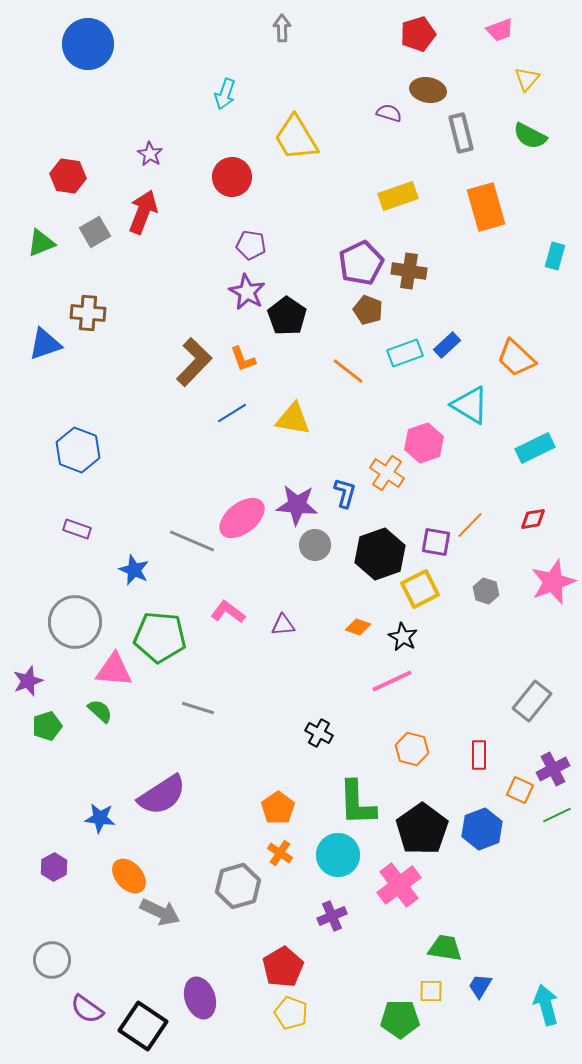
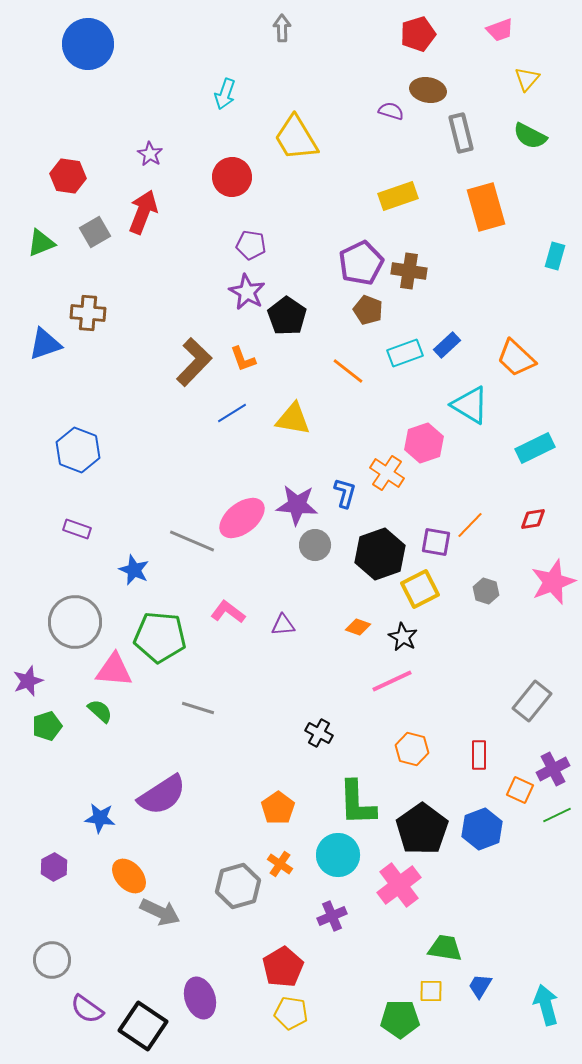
purple semicircle at (389, 113): moved 2 px right, 2 px up
orange cross at (280, 853): moved 11 px down
yellow pentagon at (291, 1013): rotated 12 degrees counterclockwise
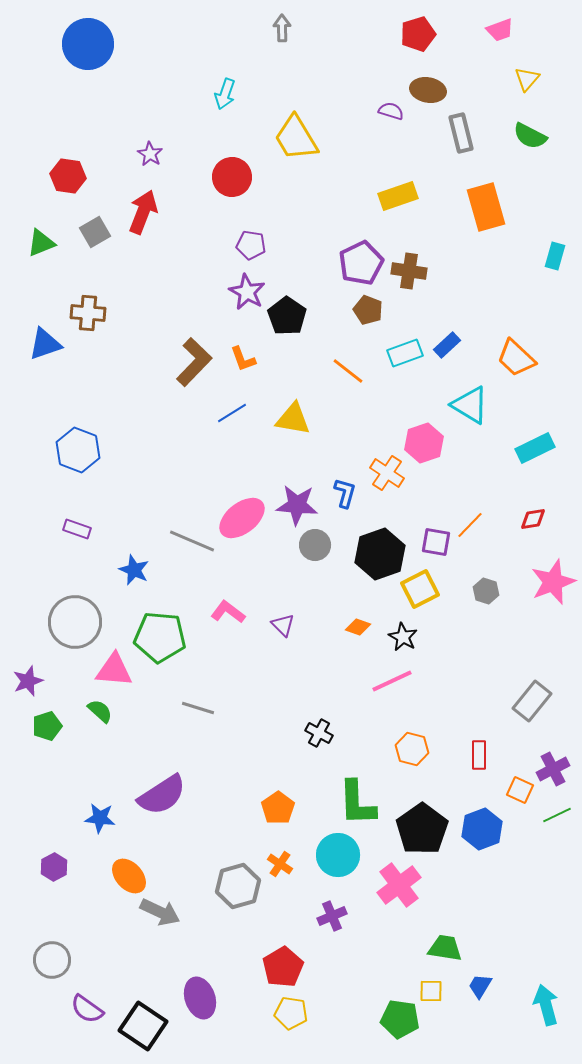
purple triangle at (283, 625): rotated 50 degrees clockwise
green pentagon at (400, 1019): rotated 9 degrees clockwise
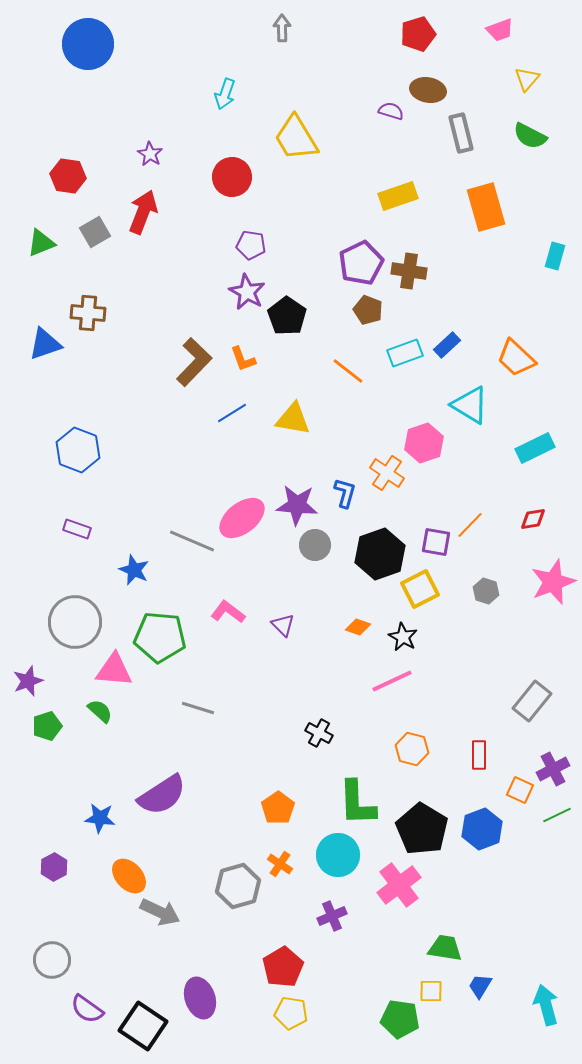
black pentagon at (422, 829): rotated 6 degrees counterclockwise
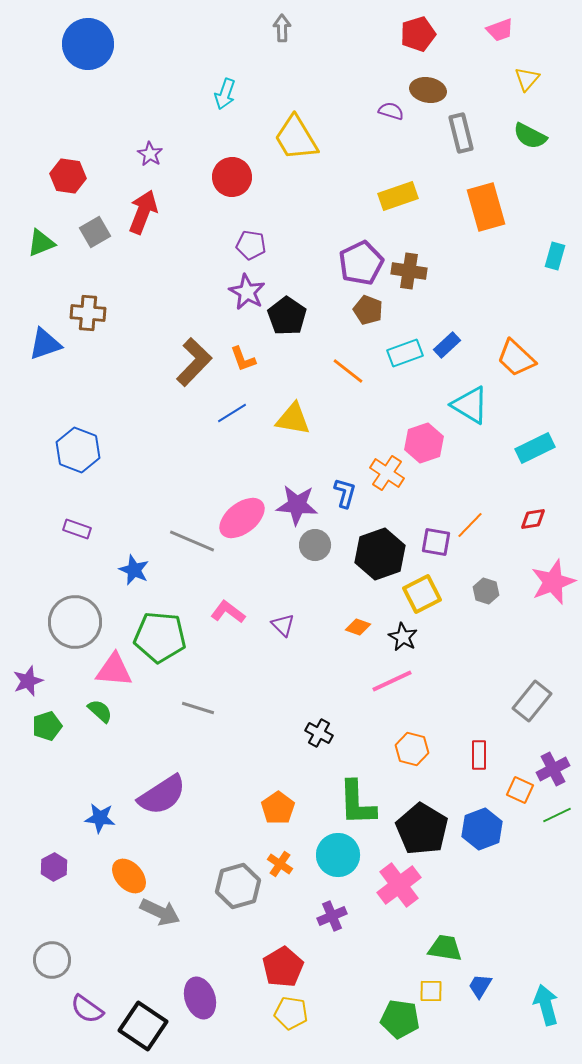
yellow square at (420, 589): moved 2 px right, 5 px down
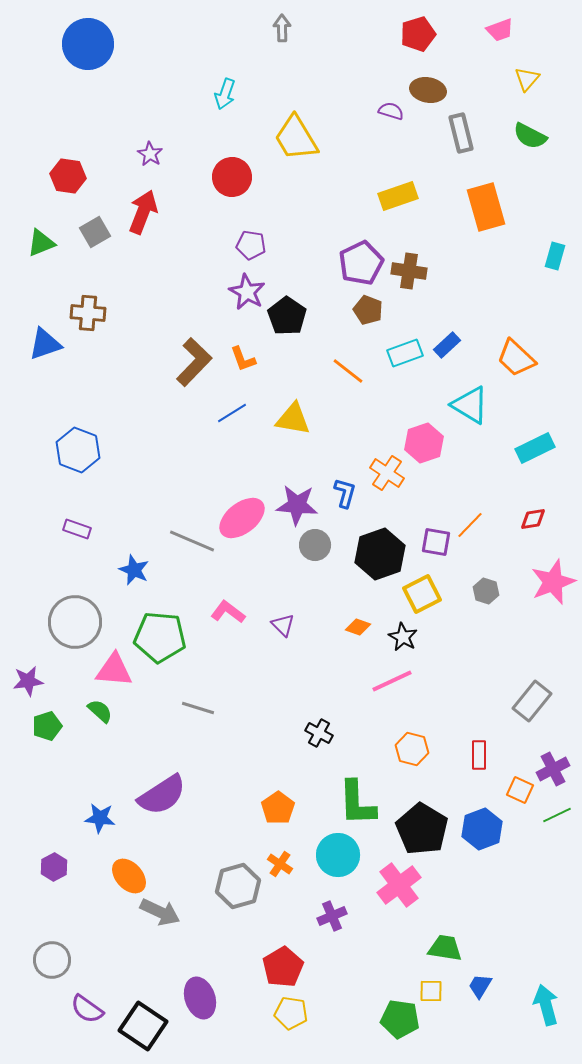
purple star at (28, 681): rotated 12 degrees clockwise
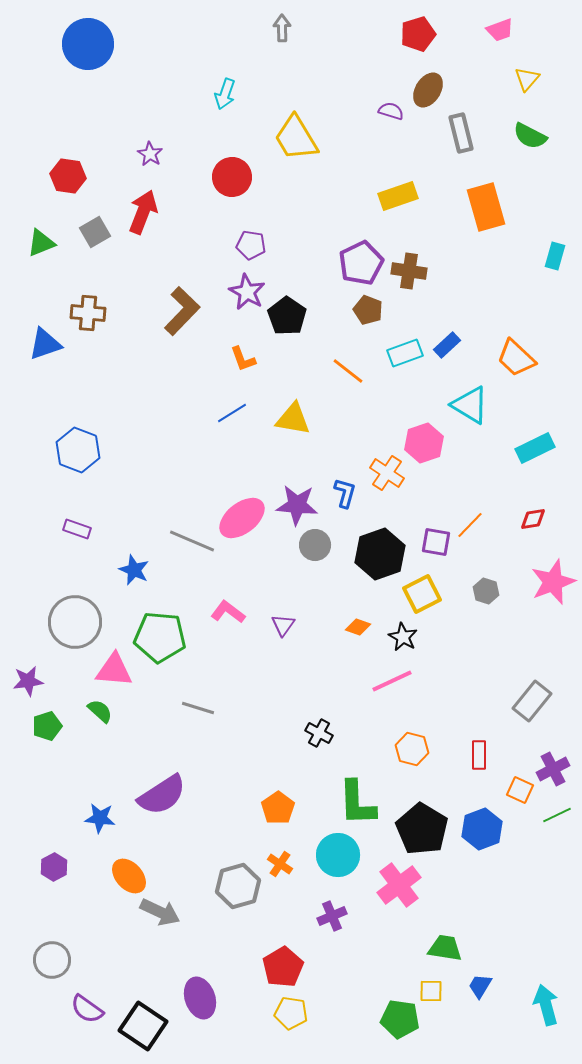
brown ellipse at (428, 90): rotated 68 degrees counterclockwise
brown L-shape at (194, 362): moved 12 px left, 51 px up
purple triangle at (283, 625): rotated 20 degrees clockwise
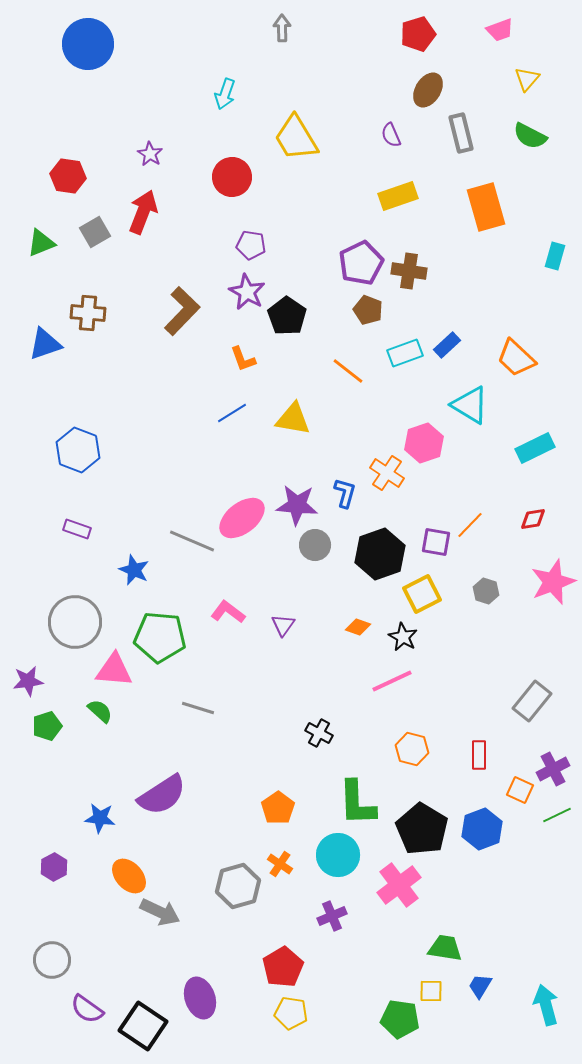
purple semicircle at (391, 111): moved 24 px down; rotated 130 degrees counterclockwise
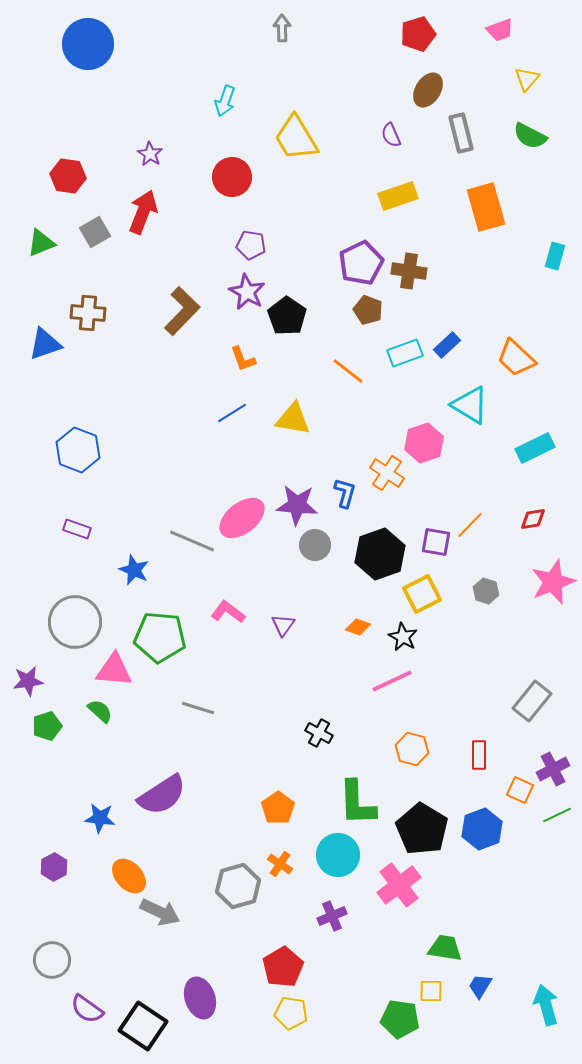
cyan arrow at (225, 94): moved 7 px down
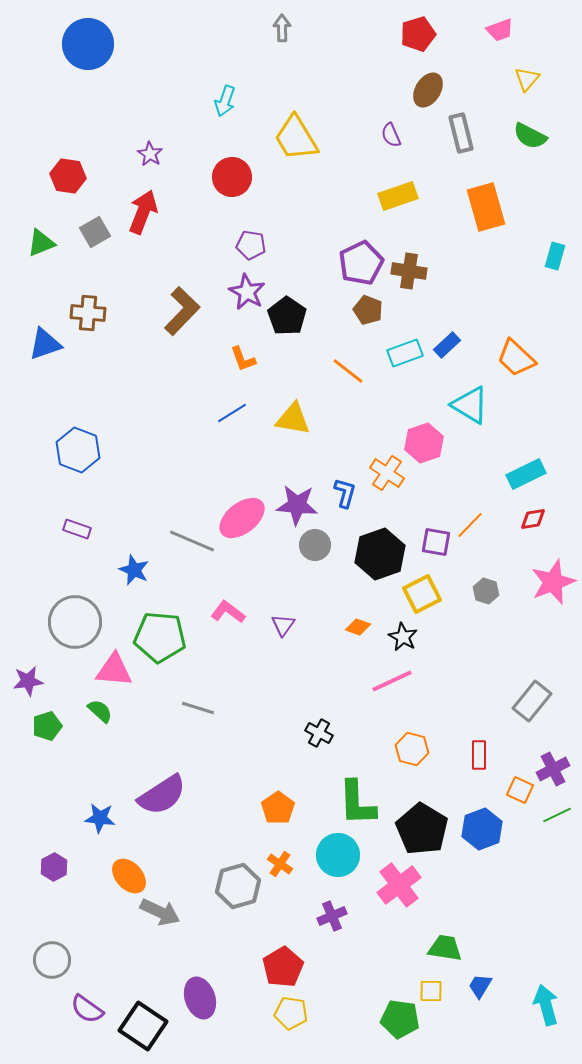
cyan rectangle at (535, 448): moved 9 px left, 26 px down
